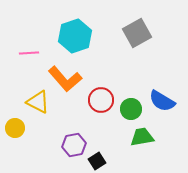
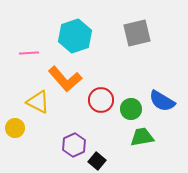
gray square: rotated 16 degrees clockwise
purple hexagon: rotated 15 degrees counterclockwise
black square: rotated 18 degrees counterclockwise
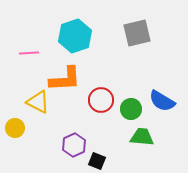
orange L-shape: rotated 52 degrees counterclockwise
green trapezoid: rotated 15 degrees clockwise
black square: rotated 18 degrees counterclockwise
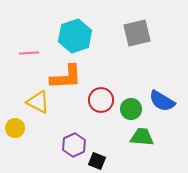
orange L-shape: moved 1 px right, 2 px up
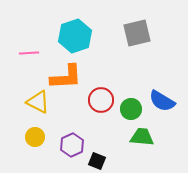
yellow circle: moved 20 px right, 9 px down
purple hexagon: moved 2 px left
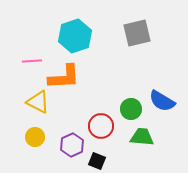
pink line: moved 3 px right, 8 px down
orange L-shape: moved 2 px left
red circle: moved 26 px down
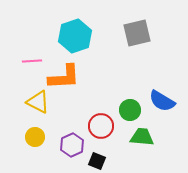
green circle: moved 1 px left, 1 px down
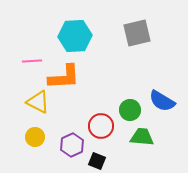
cyan hexagon: rotated 16 degrees clockwise
